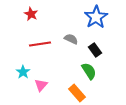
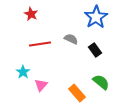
green semicircle: moved 12 px right, 11 px down; rotated 18 degrees counterclockwise
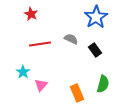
green semicircle: moved 2 px right, 2 px down; rotated 66 degrees clockwise
orange rectangle: rotated 18 degrees clockwise
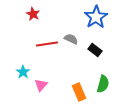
red star: moved 2 px right
red line: moved 7 px right
black rectangle: rotated 16 degrees counterclockwise
orange rectangle: moved 2 px right, 1 px up
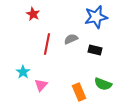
blue star: rotated 20 degrees clockwise
gray semicircle: rotated 48 degrees counterclockwise
red line: rotated 70 degrees counterclockwise
black rectangle: rotated 24 degrees counterclockwise
green semicircle: rotated 96 degrees clockwise
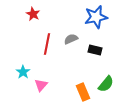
green semicircle: moved 3 px right; rotated 72 degrees counterclockwise
orange rectangle: moved 4 px right
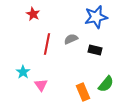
pink triangle: rotated 16 degrees counterclockwise
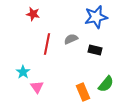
red star: rotated 16 degrees counterclockwise
pink triangle: moved 4 px left, 2 px down
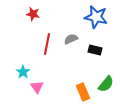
blue star: rotated 25 degrees clockwise
